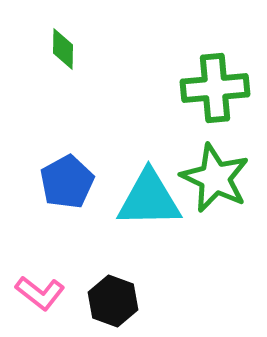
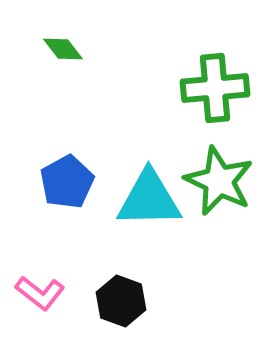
green diamond: rotated 39 degrees counterclockwise
green star: moved 4 px right, 3 px down
black hexagon: moved 8 px right
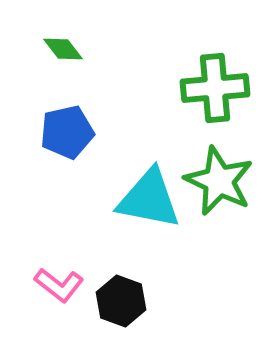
blue pentagon: moved 50 px up; rotated 16 degrees clockwise
cyan triangle: rotated 12 degrees clockwise
pink L-shape: moved 19 px right, 8 px up
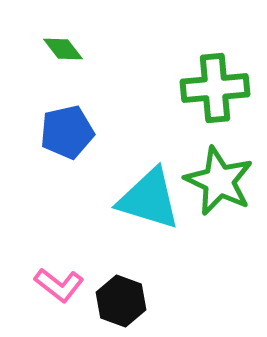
cyan triangle: rotated 6 degrees clockwise
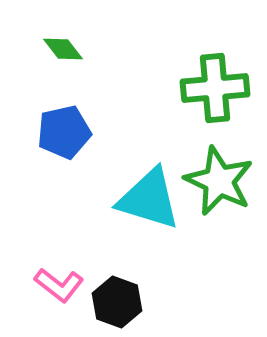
blue pentagon: moved 3 px left
black hexagon: moved 4 px left, 1 px down
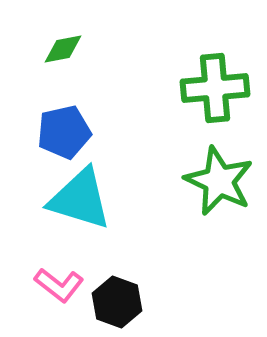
green diamond: rotated 63 degrees counterclockwise
cyan triangle: moved 69 px left
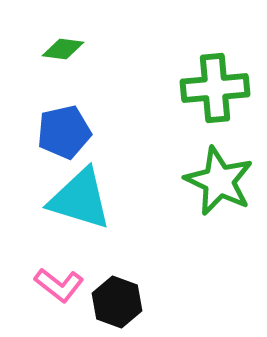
green diamond: rotated 18 degrees clockwise
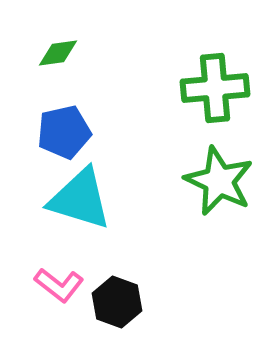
green diamond: moved 5 px left, 4 px down; rotated 15 degrees counterclockwise
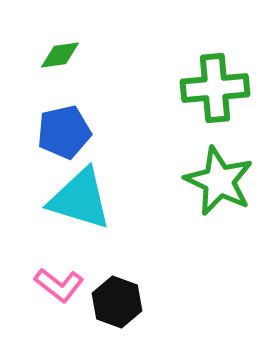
green diamond: moved 2 px right, 2 px down
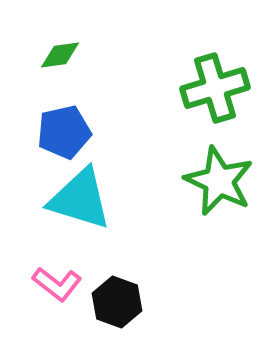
green cross: rotated 12 degrees counterclockwise
pink L-shape: moved 2 px left, 1 px up
